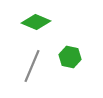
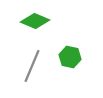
green diamond: moved 1 px left, 1 px up
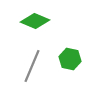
green hexagon: moved 2 px down
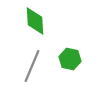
green diamond: rotated 64 degrees clockwise
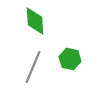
gray line: moved 1 px right, 1 px down
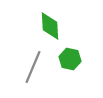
green diamond: moved 15 px right, 5 px down
